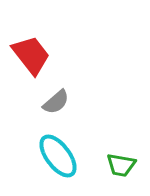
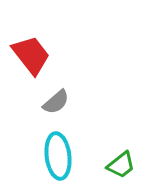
cyan ellipse: rotated 30 degrees clockwise
green trapezoid: rotated 48 degrees counterclockwise
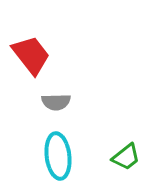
gray semicircle: rotated 40 degrees clockwise
green trapezoid: moved 5 px right, 8 px up
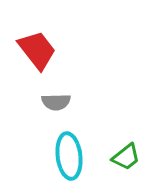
red trapezoid: moved 6 px right, 5 px up
cyan ellipse: moved 11 px right
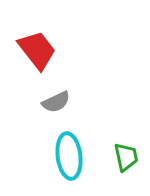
gray semicircle: rotated 24 degrees counterclockwise
green trapezoid: rotated 64 degrees counterclockwise
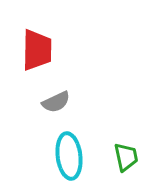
red trapezoid: rotated 39 degrees clockwise
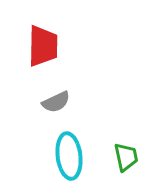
red trapezoid: moved 6 px right, 4 px up
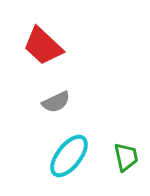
red trapezoid: rotated 132 degrees clockwise
cyan ellipse: rotated 45 degrees clockwise
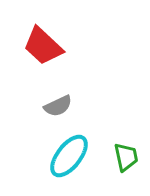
gray semicircle: moved 2 px right, 4 px down
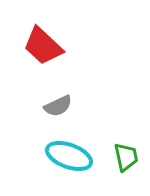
cyan ellipse: rotated 72 degrees clockwise
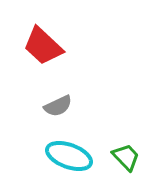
green trapezoid: rotated 32 degrees counterclockwise
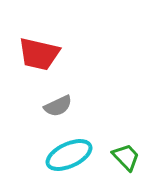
red trapezoid: moved 4 px left, 8 px down; rotated 30 degrees counterclockwise
cyan ellipse: moved 1 px up; rotated 45 degrees counterclockwise
